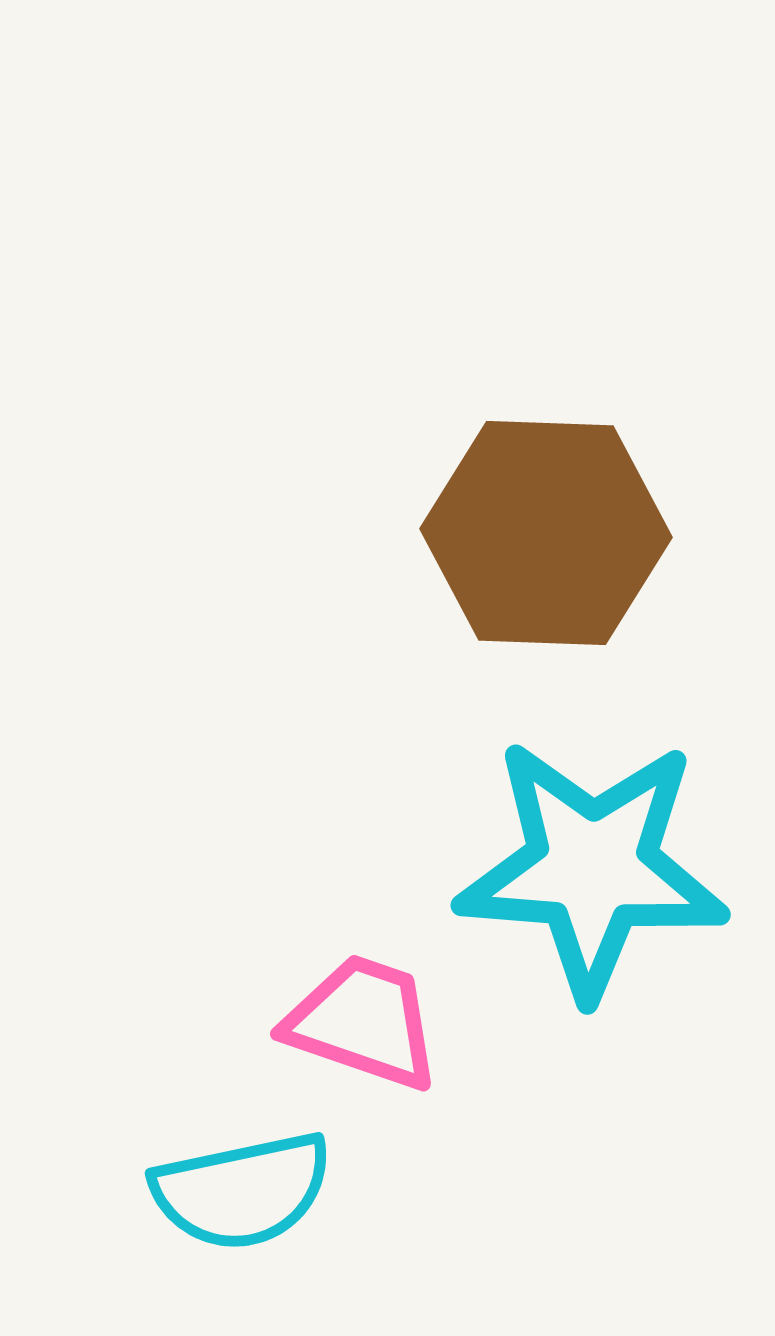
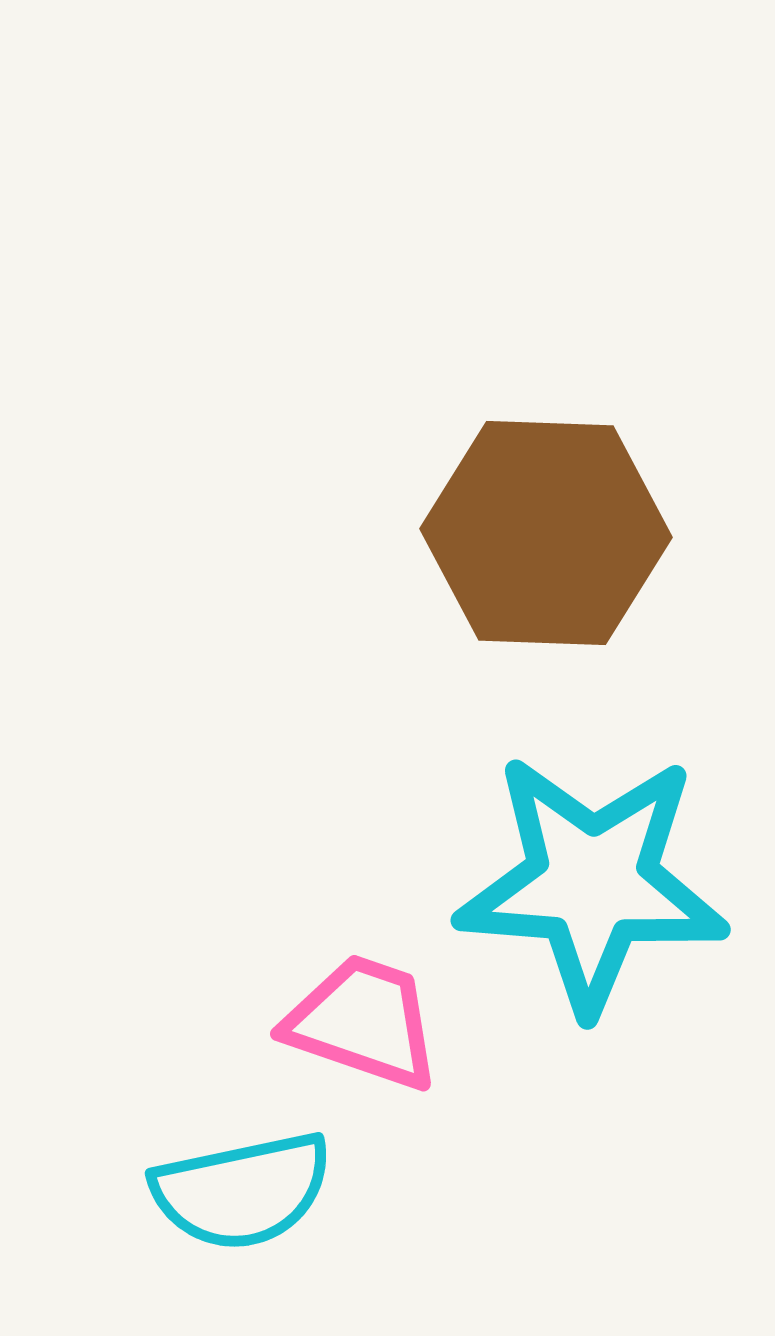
cyan star: moved 15 px down
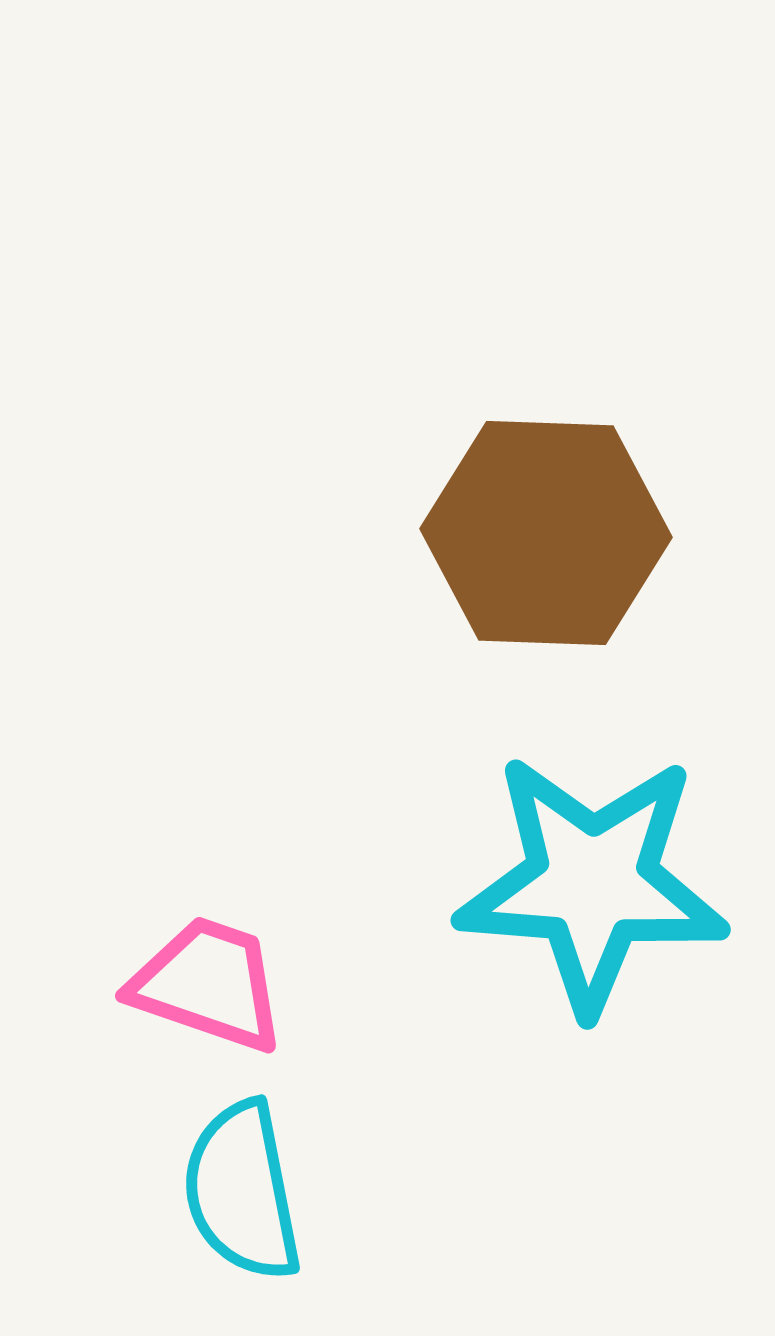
pink trapezoid: moved 155 px left, 38 px up
cyan semicircle: rotated 91 degrees clockwise
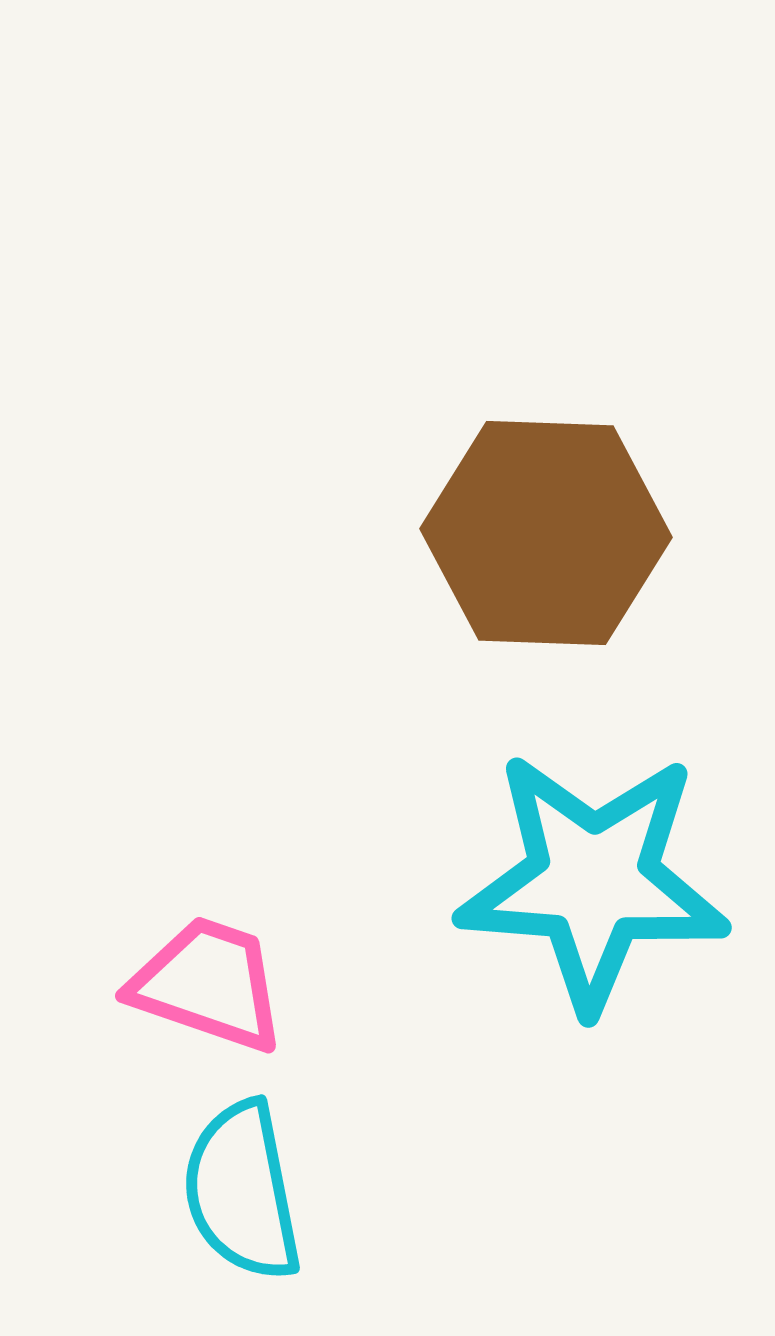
cyan star: moved 1 px right, 2 px up
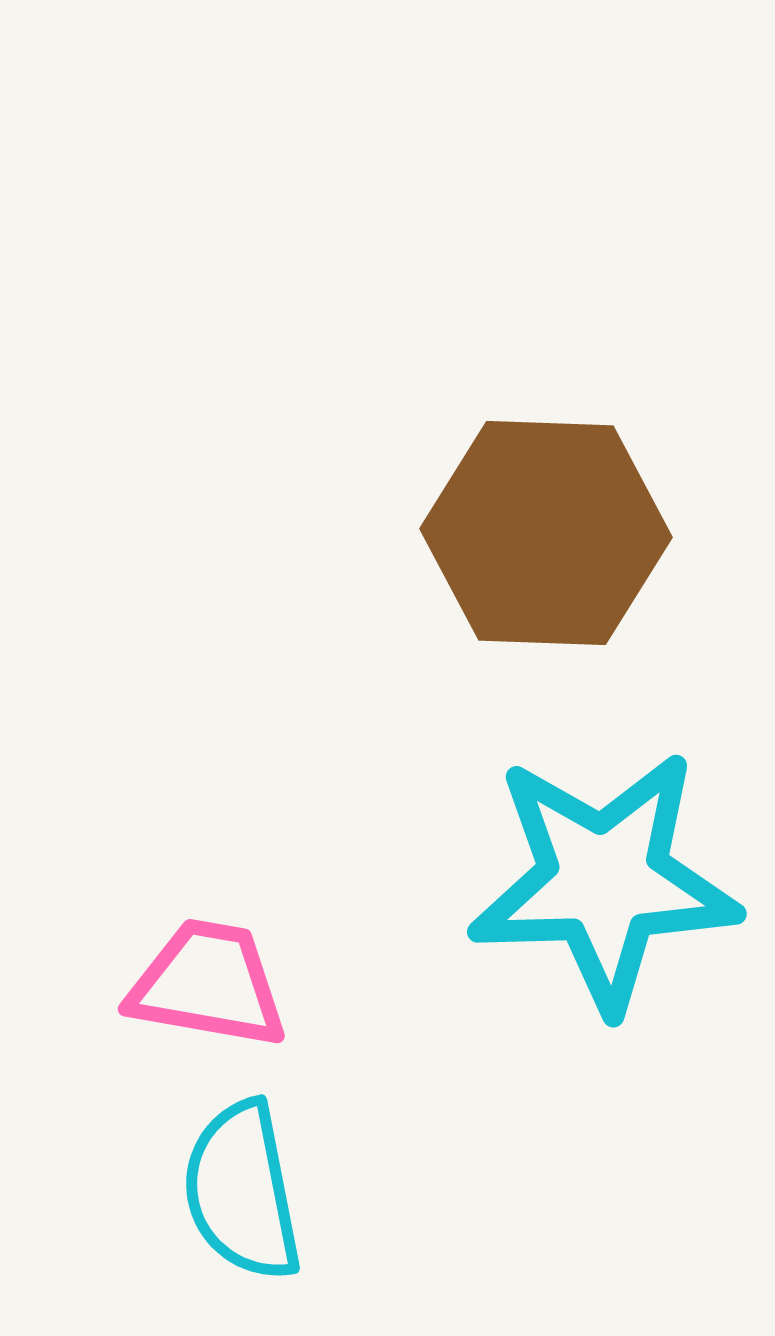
cyan star: moved 11 px right; rotated 6 degrees counterclockwise
pink trapezoid: rotated 9 degrees counterclockwise
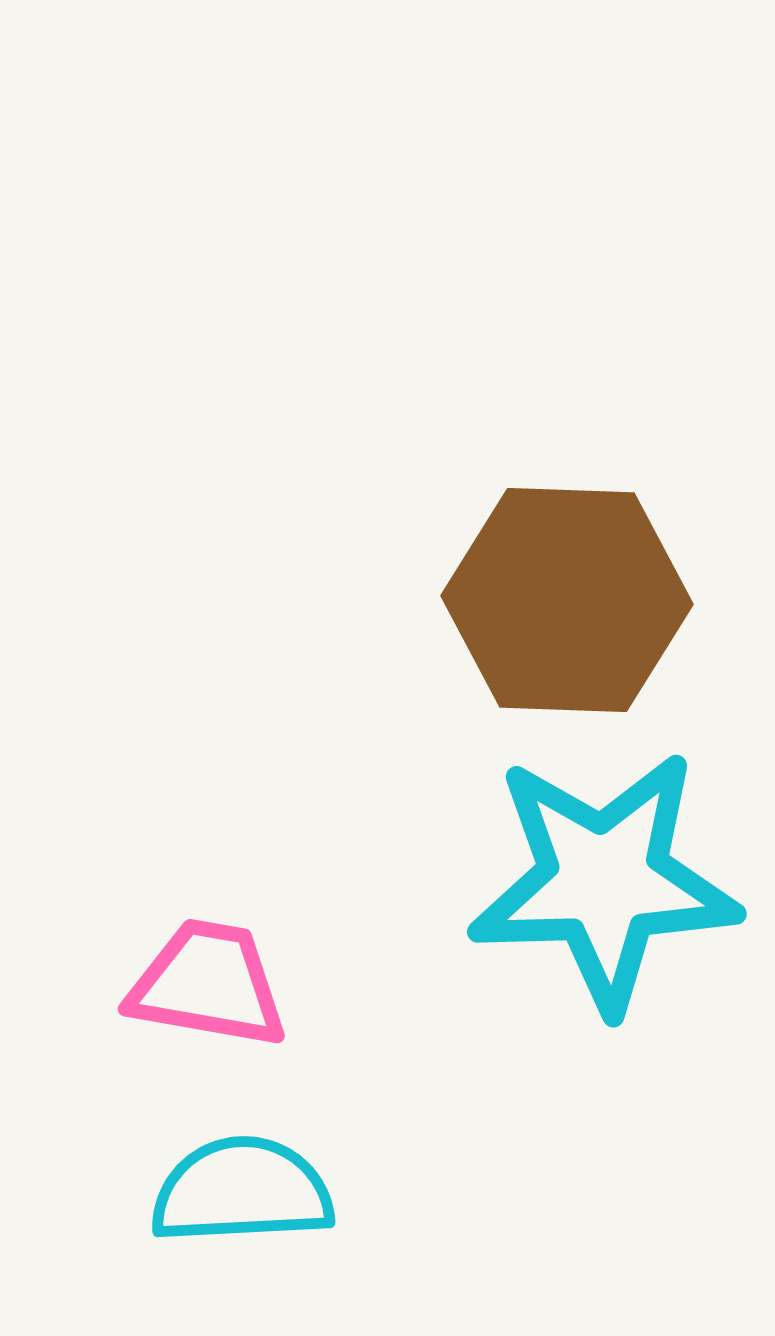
brown hexagon: moved 21 px right, 67 px down
cyan semicircle: rotated 98 degrees clockwise
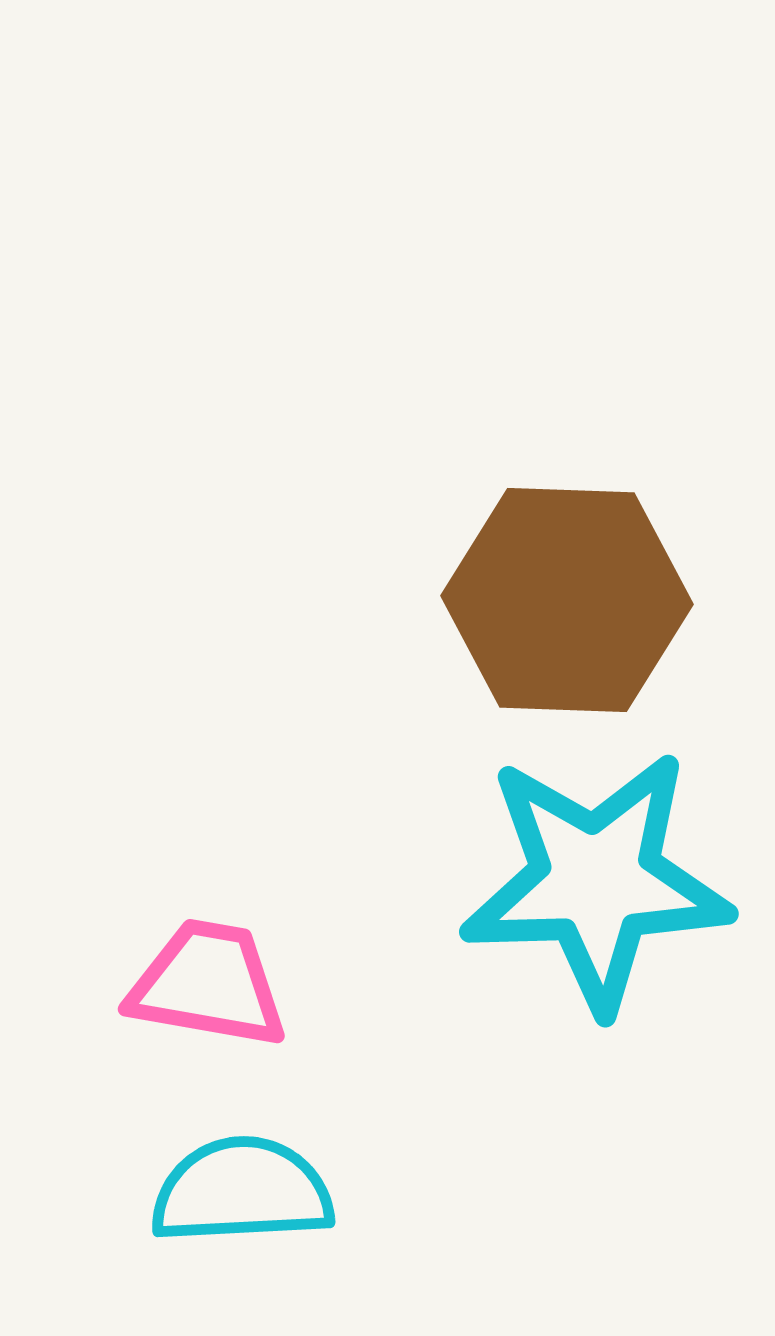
cyan star: moved 8 px left
